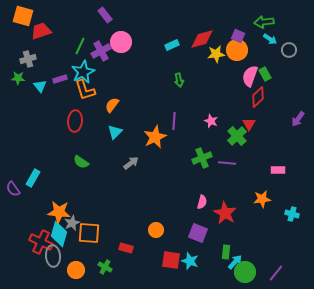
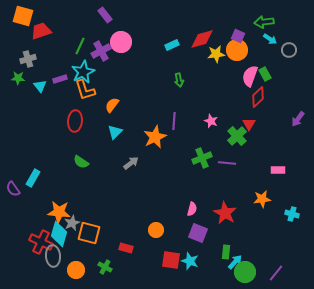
pink semicircle at (202, 202): moved 10 px left, 7 px down
orange square at (89, 233): rotated 10 degrees clockwise
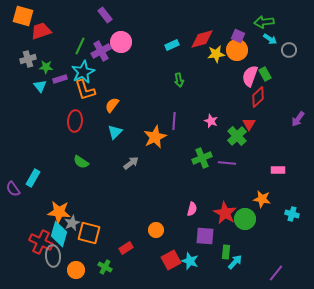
green star at (18, 78): moved 28 px right, 11 px up
orange star at (262, 199): rotated 18 degrees clockwise
purple square at (198, 233): moved 7 px right, 3 px down; rotated 18 degrees counterclockwise
red rectangle at (126, 248): rotated 48 degrees counterclockwise
red square at (171, 260): rotated 36 degrees counterclockwise
green circle at (245, 272): moved 53 px up
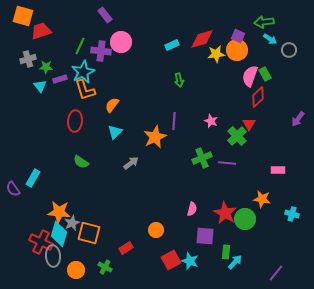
purple cross at (101, 51): rotated 36 degrees clockwise
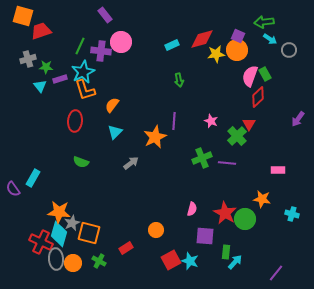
green semicircle at (81, 162): rotated 14 degrees counterclockwise
gray ellipse at (53, 256): moved 3 px right, 3 px down
green cross at (105, 267): moved 6 px left, 6 px up
orange circle at (76, 270): moved 3 px left, 7 px up
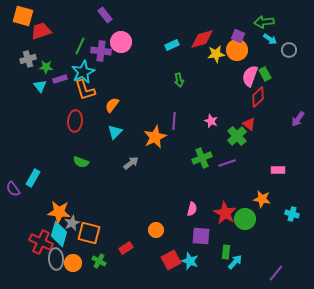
red triangle at (249, 124): rotated 24 degrees counterclockwise
purple line at (227, 163): rotated 24 degrees counterclockwise
purple square at (205, 236): moved 4 px left
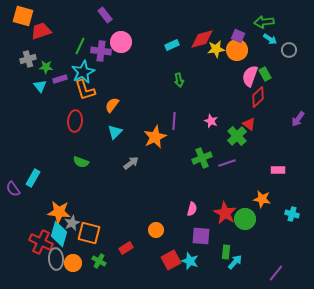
yellow star at (216, 54): moved 5 px up
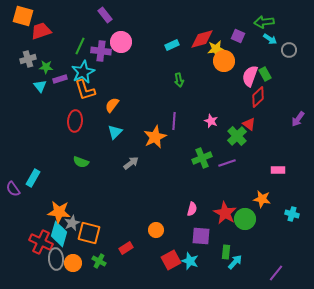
orange circle at (237, 50): moved 13 px left, 11 px down
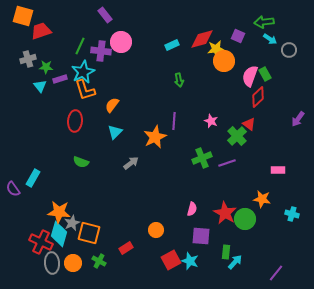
gray ellipse at (56, 259): moved 4 px left, 4 px down
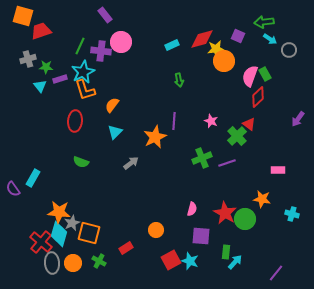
red cross at (41, 242): rotated 15 degrees clockwise
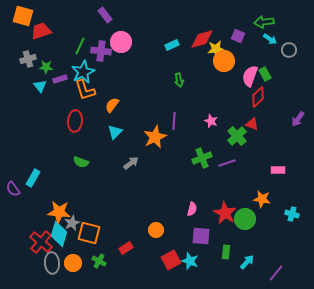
red triangle at (249, 124): moved 3 px right; rotated 16 degrees counterclockwise
cyan arrow at (235, 262): moved 12 px right
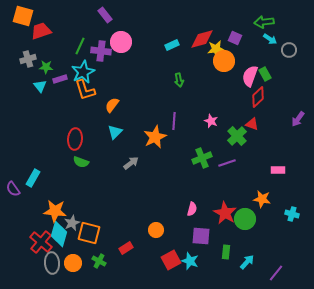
purple square at (238, 36): moved 3 px left, 2 px down
red ellipse at (75, 121): moved 18 px down
orange star at (59, 212): moved 4 px left, 1 px up
